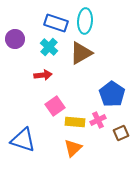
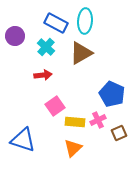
blue rectangle: rotated 10 degrees clockwise
purple circle: moved 3 px up
cyan cross: moved 3 px left
blue pentagon: rotated 10 degrees counterclockwise
brown square: moved 2 px left
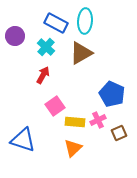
red arrow: rotated 54 degrees counterclockwise
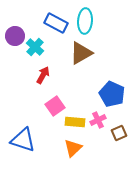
cyan cross: moved 11 px left
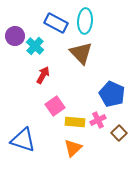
cyan cross: moved 1 px up
brown triangle: rotated 45 degrees counterclockwise
brown square: rotated 21 degrees counterclockwise
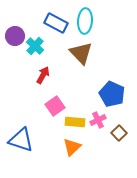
blue triangle: moved 2 px left
orange triangle: moved 1 px left, 1 px up
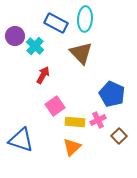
cyan ellipse: moved 2 px up
brown square: moved 3 px down
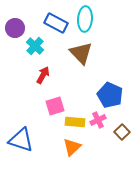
purple circle: moved 8 px up
blue pentagon: moved 2 px left, 1 px down
pink square: rotated 18 degrees clockwise
brown square: moved 3 px right, 4 px up
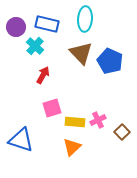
blue rectangle: moved 9 px left, 1 px down; rotated 15 degrees counterclockwise
purple circle: moved 1 px right, 1 px up
blue pentagon: moved 34 px up
pink square: moved 3 px left, 2 px down
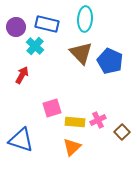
red arrow: moved 21 px left
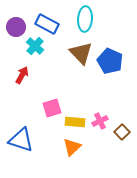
blue rectangle: rotated 15 degrees clockwise
pink cross: moved 2 px right, 1 px down
